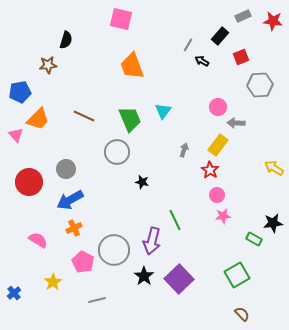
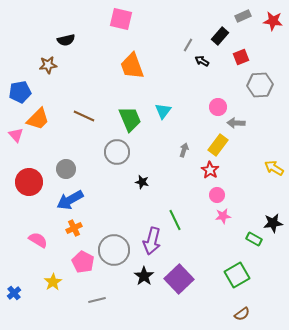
black semicircle at (66, 40): rotated 60 degrees clockwise
brown semicircle at (242, 314): rotated 98 degrees clockwise
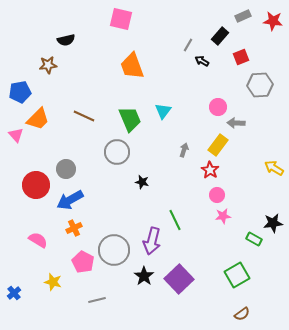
red circle at (29, 182): moved 7 px right, 3 px down
yellow star at (53, 282): rotated 24 degrees counterclockwise
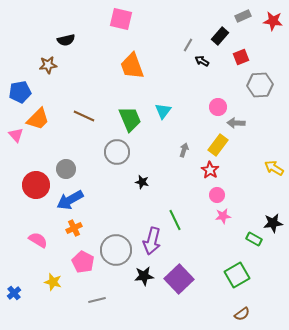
gray circle at (114, 250): moved 2 px right
black star at (144, 276): rotated 30 degrees clockwise
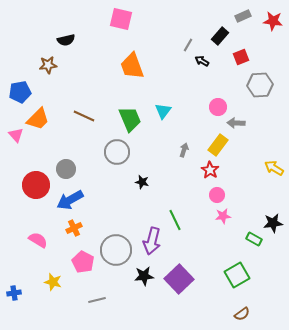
blue cross at (14, 293): rotated 32 degrees clockwise
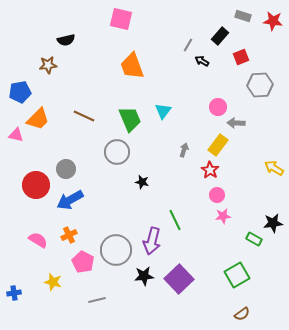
gray rectangle at (243, 16): rotated 42 degrees clockwise
pink triangle at (16, 135): rotated 35 degrees counterclockwise
orange cross at (74, 228): moved 5 px left, 7 px down
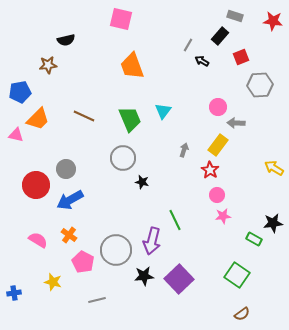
gray rectangle at (243, 16): moved 8 px left
gray circle at (117, 152): moved 6 px right, 6 px down
orange cross at (69, 235): rotated 28 degrees counterclockwise
green square at (237, 275): rotated 25 degrees counterclockwise
